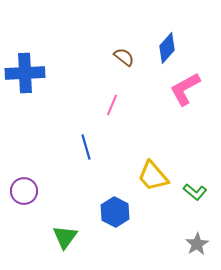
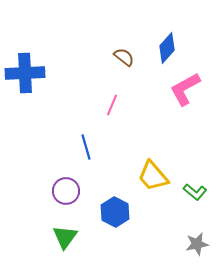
purple circle: moved 42 px right
gray star: rotated 20 degrees clockwise
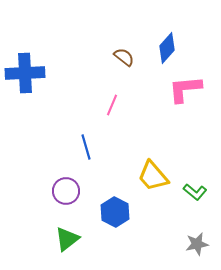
pink L-shape: rotated 24 degrees clockwise
green triangle: moved 2 px right, 2 px down; rotated 16 degrees clockwise
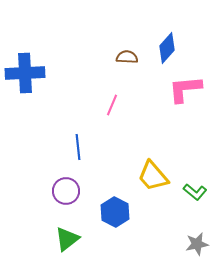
brown semicircle: moved 3 px right; rotated 35 degrees counterclockwise
blue line: moved 8 px left; rotated 10 degrees clockwise
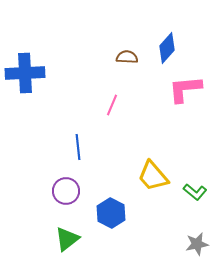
blue hexagon: moved 4 px left, 1 px down
